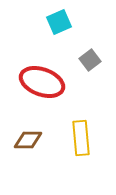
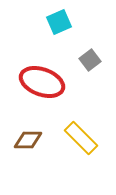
yellow rectangle: rotated 40 degrees counterclockwise
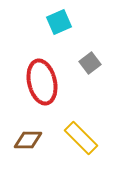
gray square: moved 3 px down
red ellipse: rotated 57 degrees clockwise
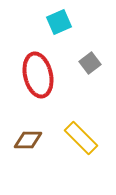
red ellipse: moved 4 px left, 7 px up
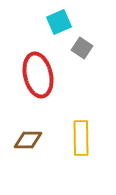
gray square: moved 8 px left, 15 px up; rotated 20 degrees counterclockwise
yellow rectangle: rotated 44 degrees clockwise
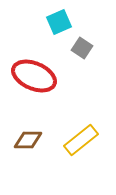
red ellipse: moved 4 px left, 1 px down; rotated 54 degrees counterclockwise
yellow rectangle: moved 2 px down; rotated 52 degrees clockwise
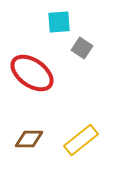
cyan square: rotated 20 degrees clockwise
red ellipse: moved 2 px left, 3 px up; rotated 12 degrees clockwise
brown diamond: moved 1 px right, 1 px up
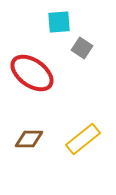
yellow rectangle: moved 2 px right, 1 px up
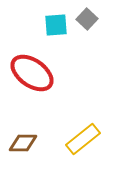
cyan square: moved 3 px left, 3 px down
gray square: moved 5 px right, 29 px up; rotated 10 degrees clockwise
brown diamond: moved 6 px left, 4 px down
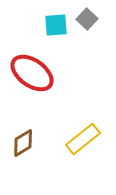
brown diamond: rotated 32 degrees counterclockwise
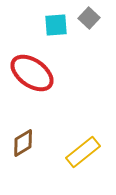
gray square: moved 2 px right, 1 px up
yellow rectangle: moved 13 px down
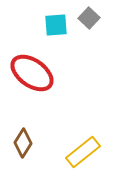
brown diamond: rotated 28 degrees counterclockwise
